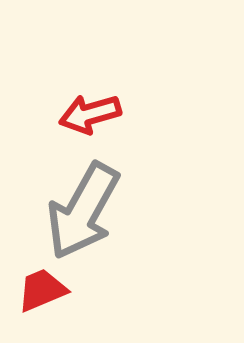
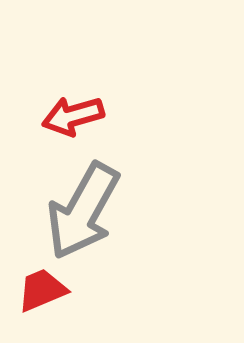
red arrow: moved 17 px left, 2 px down
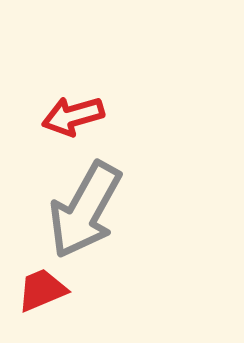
gray arrow: moved 2 px right, 1 px up
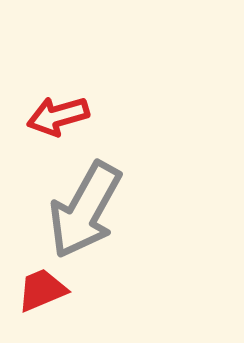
red arrow: moved 15 px left
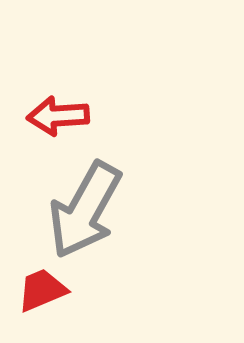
red arrow: rotated 12 degrees clockwise
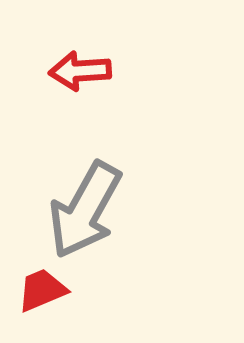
red arrow: moved 22 px right, 45 px up
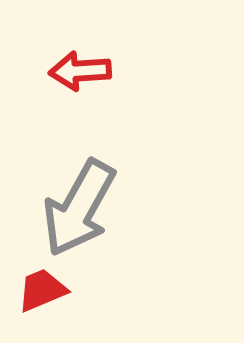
gray arrow: moved 6 px left, 2 px up
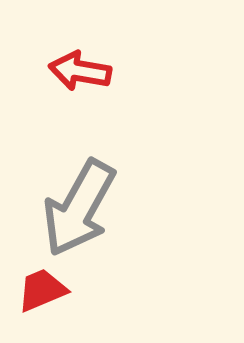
red arrow: rotated 14 degrees clockwise
